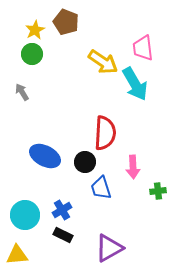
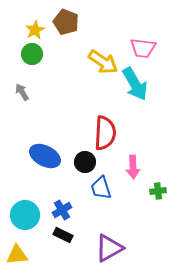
pink trapezoid: rotated 76 degrees counterclockwise
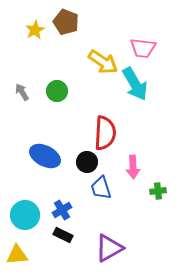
green circle: moved 25 px right, 37 px down
black circle: moved 2 px right
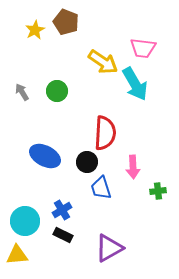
cyan circle: moved 6 px down
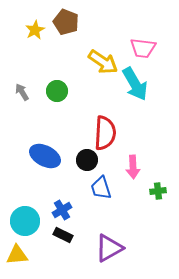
black circle: moved 2 px up
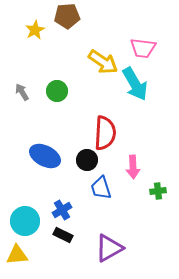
brown pentagon: moved 1 px right, 6 px up; rotated 25 degrees counterclockwise
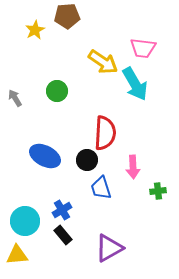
gray arrow: moved 7 px left, 6 px down
black rectangle: rotated 24 degrees clockwise
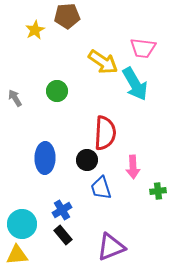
blue ellipse: moved 2 px down; rotated 64 degrees clockwise
cyan circle: moved 3 px left, 3 px down
purple triangle: moved 2 px right, 1 px up; rotated 8 degrees clockwise
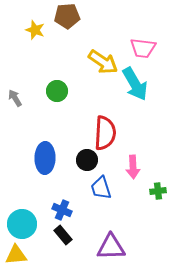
yellow star: rotated 24 degrees counterclockwise
blue cross: rotated 36 degrees counterclockwise
purple triangle: rotated 20 degrees clockwise
yellow triangle: moved 1 px left
